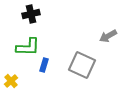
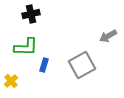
green L-shape: moved 2 px left
gray square: rotated 36 degrees clockwise
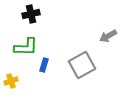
yellow cross: rotated 24 degrees clockwise
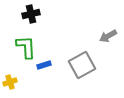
green L-shape: rotated 95 degrees counterclockwise
blue rectangle: rotated 56 degrees clockwise
yellow cross: moved 1 px left, 1 px down
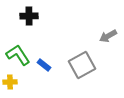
black cross: moved 2 px left, 2 px down; rotated 12 degrees clockwise
green L-shape: moved 8 px left, 8 px down; rotated 30 degrees counterclockwise
blue rectangle: rotated 56 degrees clockwise
yellow cross: rotated 16 degrees clockwise
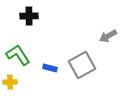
blue rectangle: moved 6 px right, 3 px down; rotated 24 degrees counterclockwise
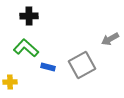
gray arrow: moved 2 px right, 3 px down
green L-shape: moved 8 px right, 7 px up; rotated 15 degrees counterclockwise
blue rectangle: moved 2 px left, 1 px up
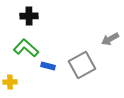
blue rectangle: moved 1 px up
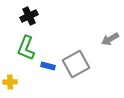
black cross: rotated 24 degrees counterclockwise
green L-shape: rotated 110 degrees counterclockwise
gray square: moved 6 px left, 1 px up
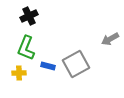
yellow cross: moved 9 px right, 9 px up
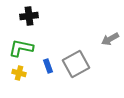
black cross: rotated 18 degrees clockwise
green L-shape: moved 5 px left; rotated 80 degrees clockwise
blue rectangle: rotated 56 degrees clockwise
yellow cross: rotated 16 degrees clockwise
